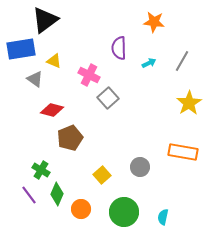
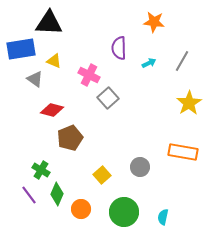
black triangle: moved 4 px right, 3 px down; rotated 40 degrees clockwise
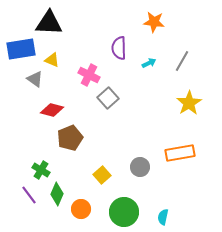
yellow triangle: moved 2 px left, 1 px up
orange rectangle: moved 3 px left, 1 px down; rotated 20 degrees counterclockwise
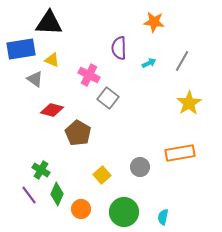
gray square: rotated 10 degrees counterclockwise
brown pentagon: moved 8 px right, 5 px up; rotated 20 degrees counterclockwise
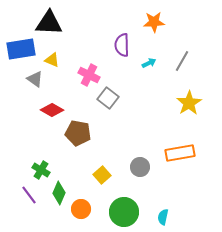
orange star: rotated 10 degrees counterclockwise
purple semicircle: moved 3 px right, 3 px up
red diamond: rotated 15 degrees clockwise
brown pentagon: rotated 20 degrees counterclockwise
green diamond: moved 2 px right, 1 px up
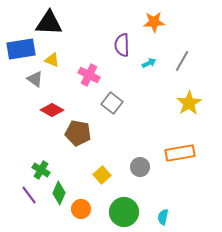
gray square: moved 4 px right, 5 px down
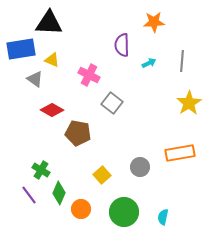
gray line: rotated 25 degrees counterclockwise
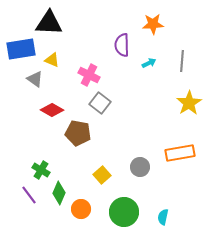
orange star: moved 1 px left, 2 px down
gray square: moved 12 px left
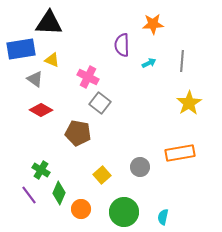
pink cross: moved 1 px left, 2 px down
red diamond: moved 11 px left
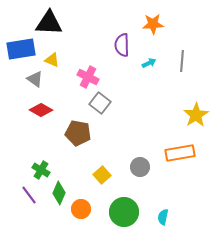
yellow star: moved 7 px right, 12 px down
